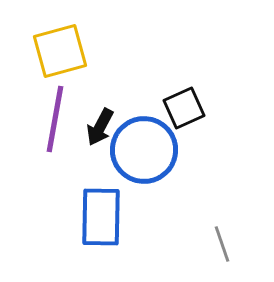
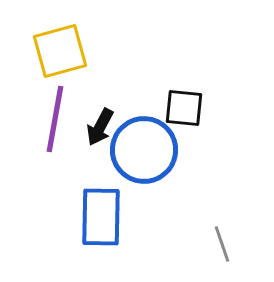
black square: rotated 30 degrees clockwise
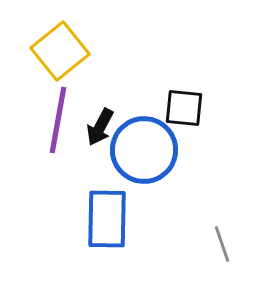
yellow square: rotated 24 degrees counterclockwise
purple line: moved 3 px right, 1 px down
blue rectangle: moved 6 px right, 2 px down
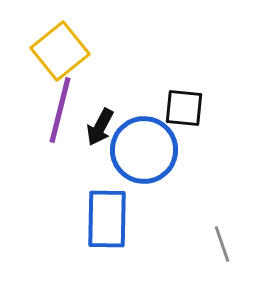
purple line: moved 2 px right, 10 px up; rotated 4 degrees clockwise
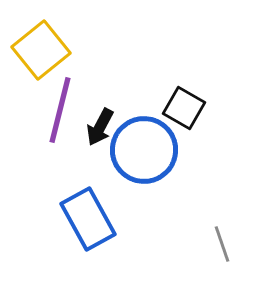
yellow square: moved 19 px left, 1 px up
black square: rotated 24 degrees clockwise
blue rectangle: moved 19 px left; rotated 30 degrees counterclockwise
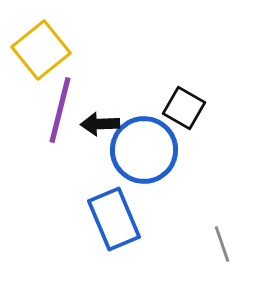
black arrow: moved 3 px up; rotated 60 degrees clockwise
blue rectangle: moved 26 px right; rotated 6 degrees clockwise
